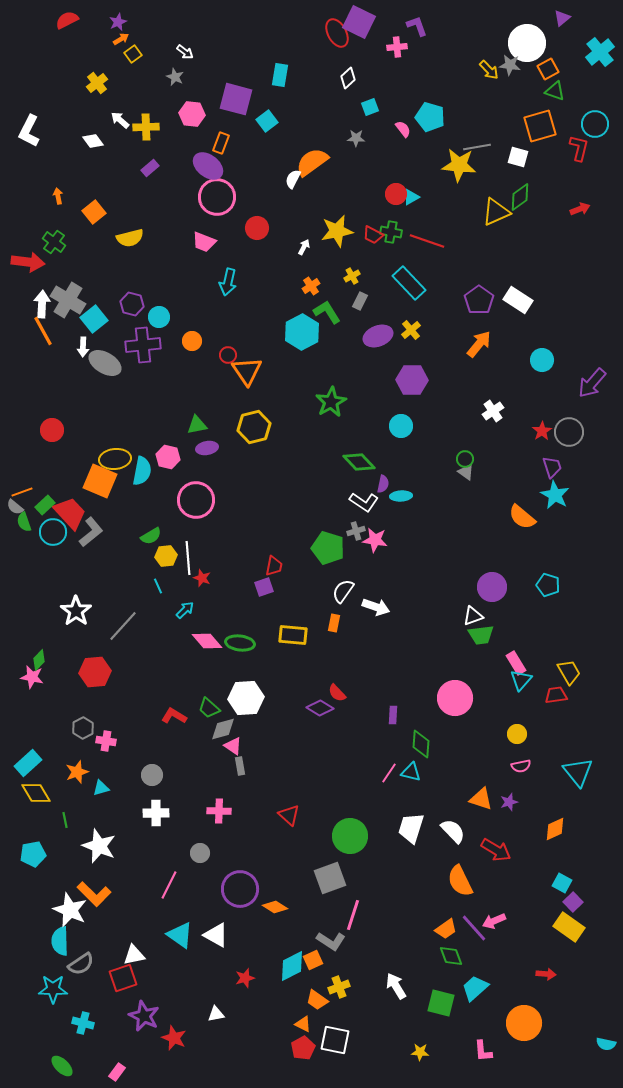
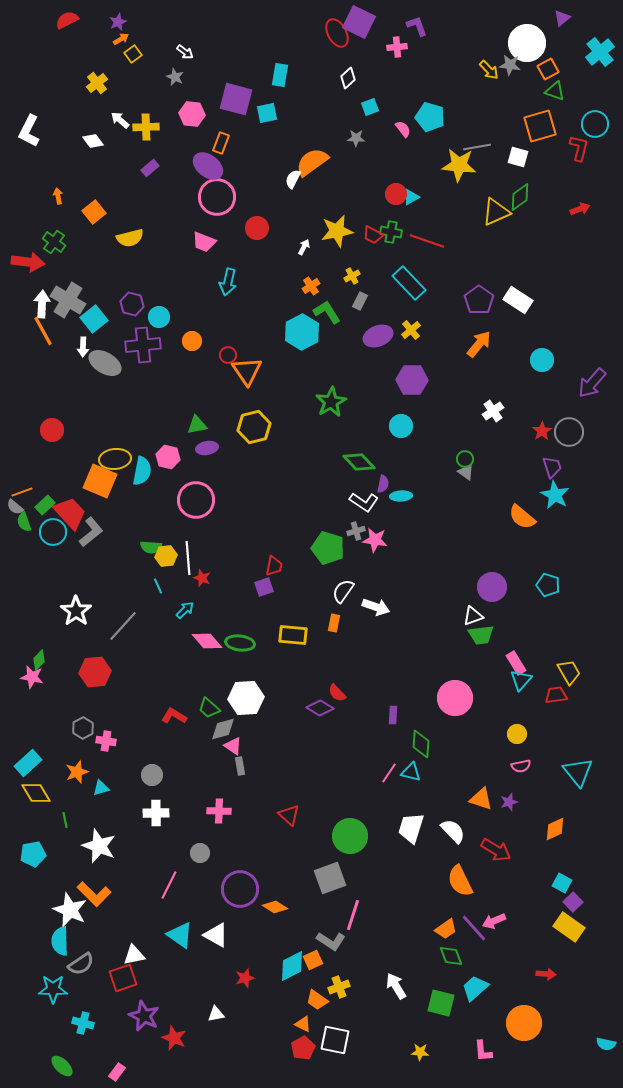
cyan square at (267, 121): moved 8 px up; rotated 25 degrees clockwise
green semicircle at (151, 536): moved 11 px down; rotated 35 degrees clockwise
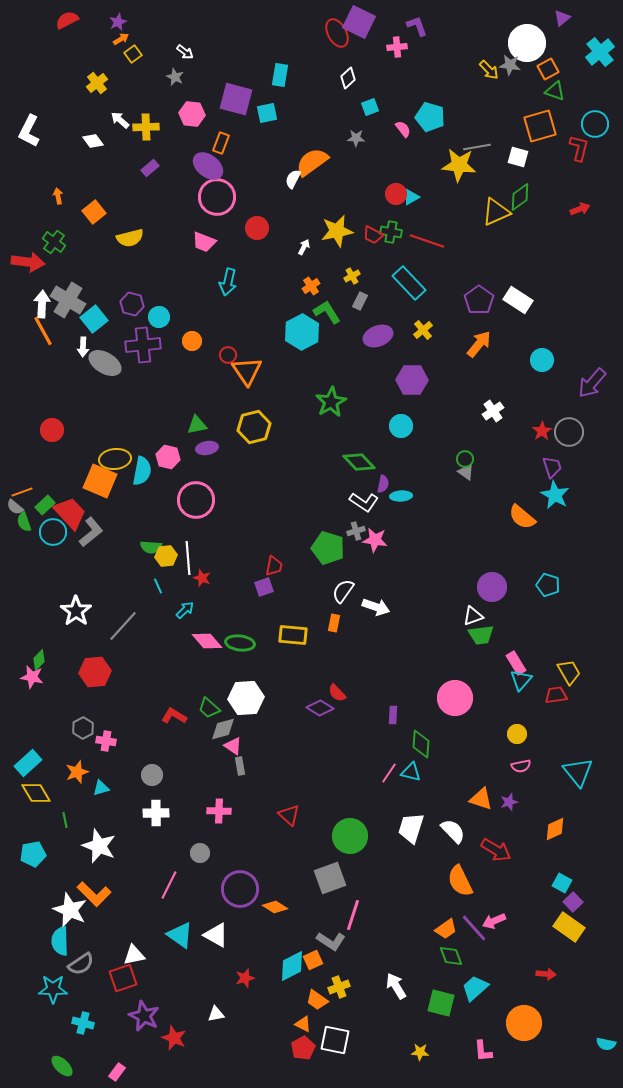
yellow cross at (411, 330): moved 12 px right
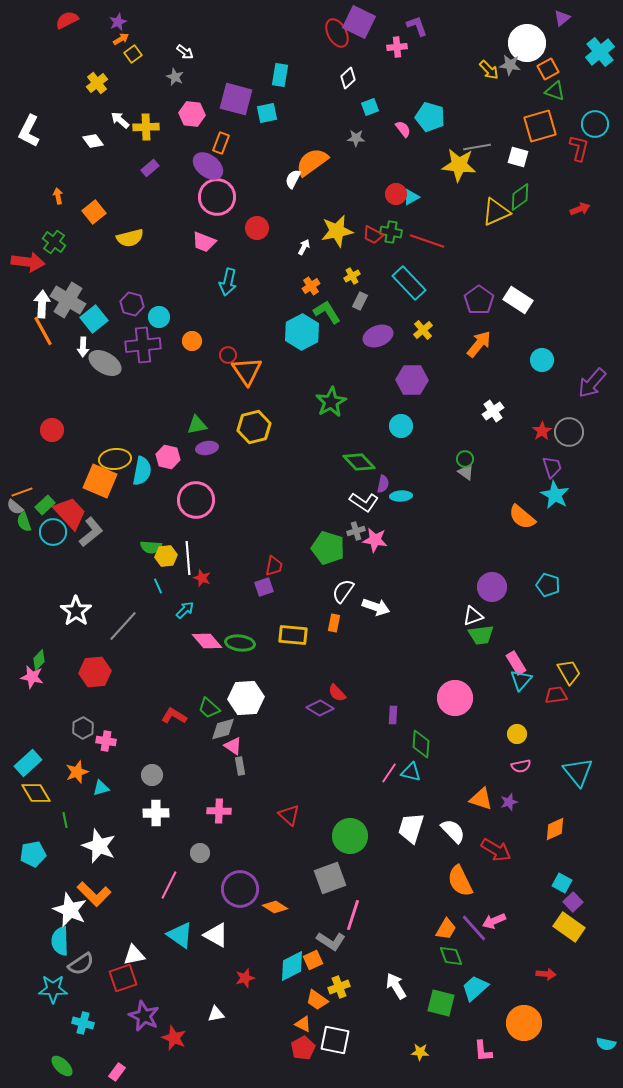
orange trapezoid at (446, 929): rotated 25 degrees counterclockwise
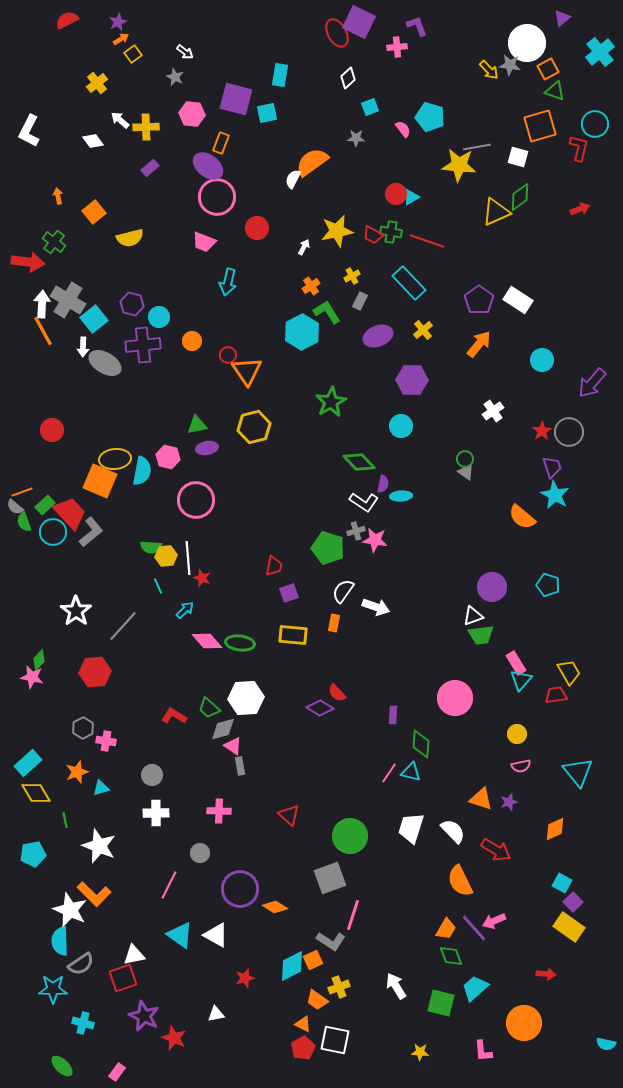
purple square at (264, 587): moved 25 px right, 6 px down
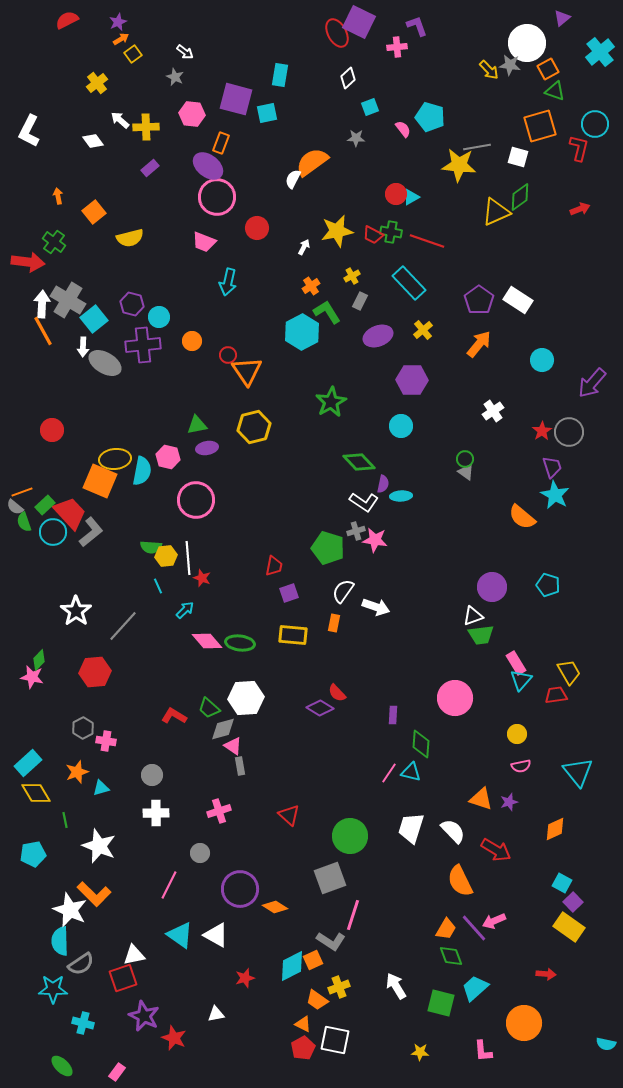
pink cross at (219, 811): rotated 20 degrees counterclockwise
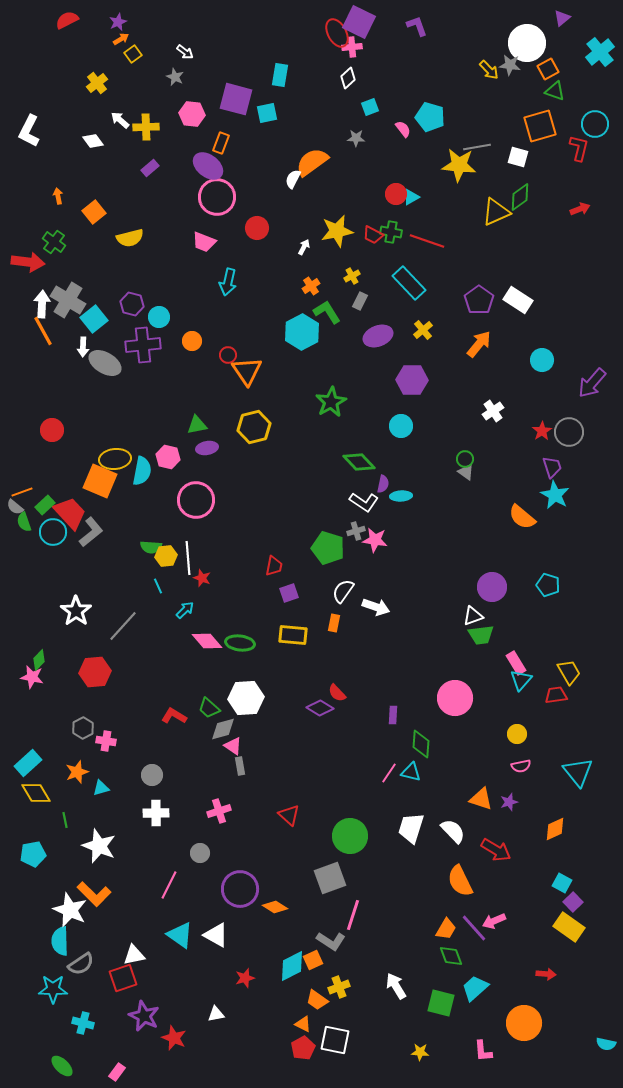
pink cross at (397, 47): moved 45 px left
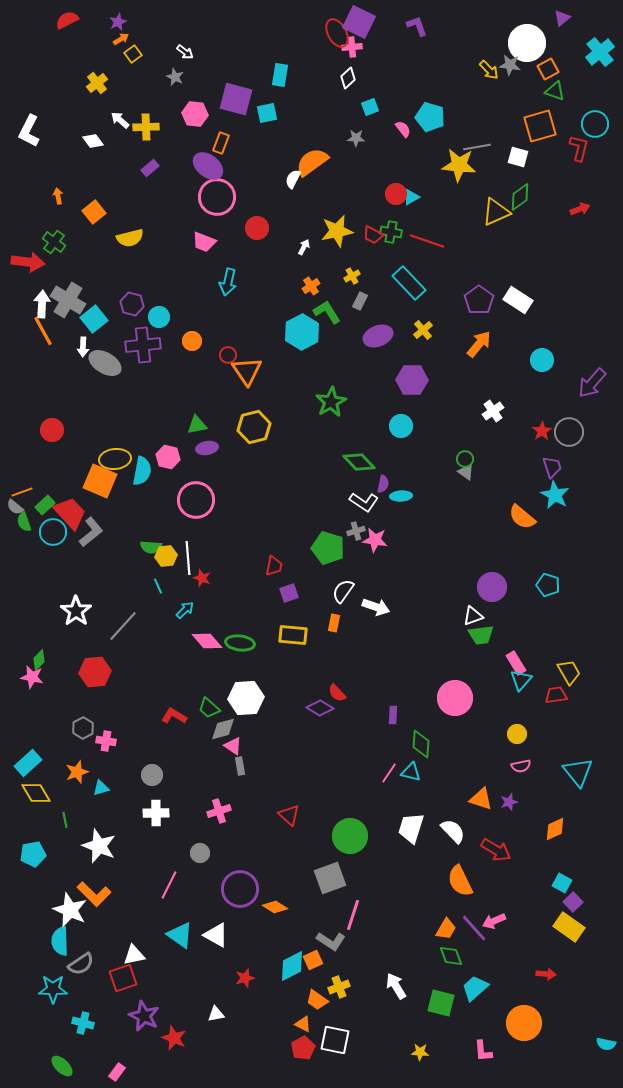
pink hexagon at (192, 114): moved 3 px right
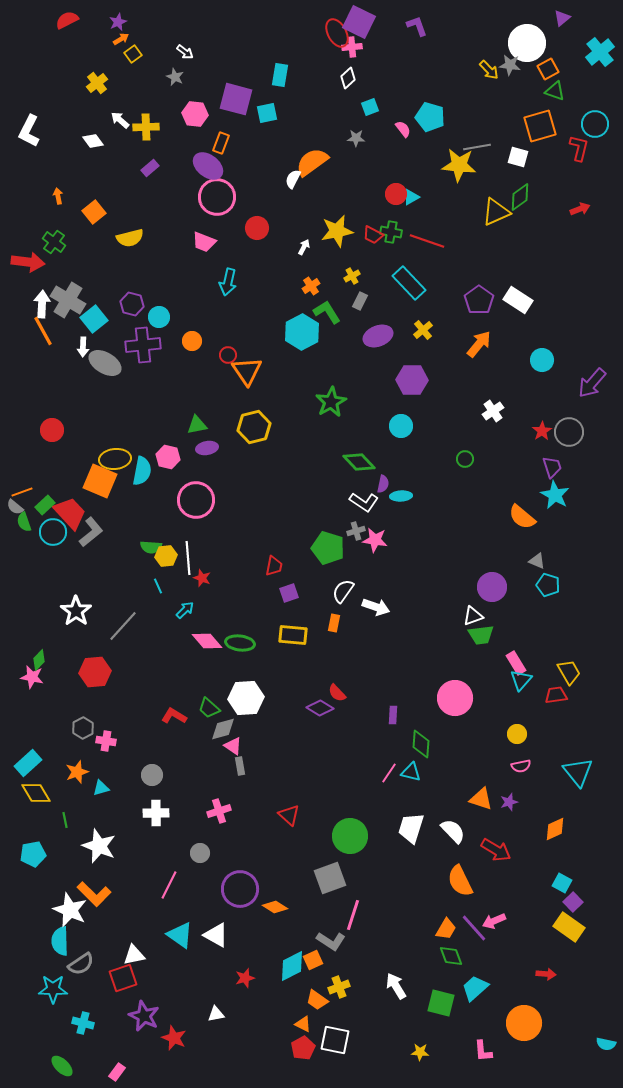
gray triangle at (466, 472): moved 71 px right, 89 px down; rotated 12 degrees counterclockwise
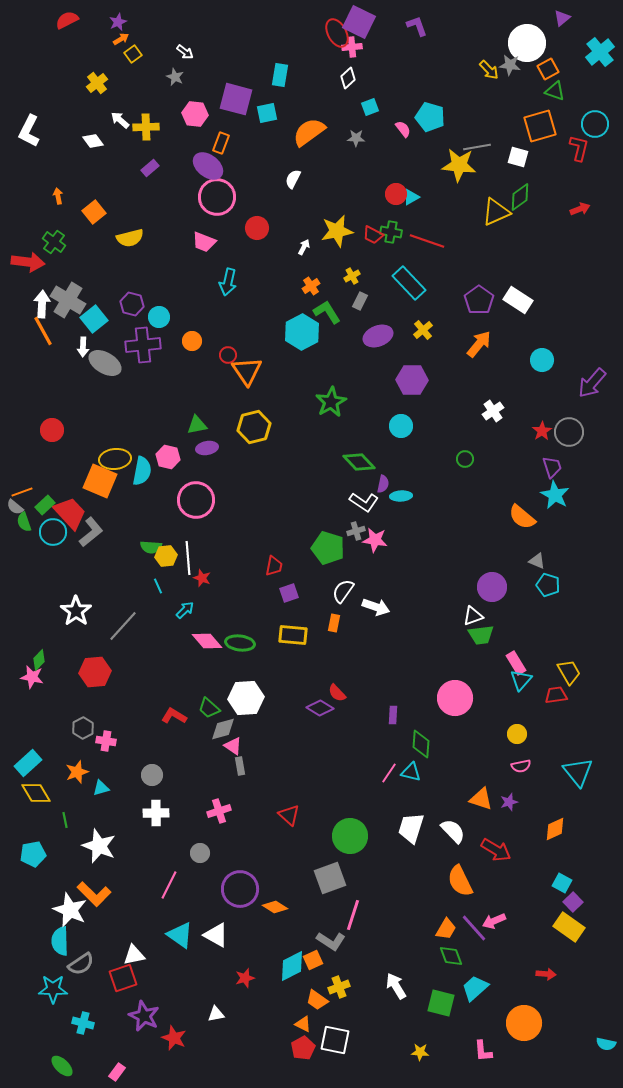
orange semicircle at (312, 162): moved 3 px left, 30 px up
